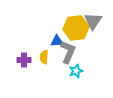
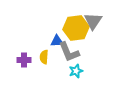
gray L-shape: moved 1 px right; rotated 135 degrees clockwise
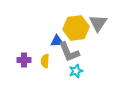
gray triangle: moved 5 px right, 2 px down
yellow semicircle: moved 1 px right, 4 px down
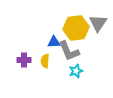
blue triangle: moved 3 px left, 1 px down
gray L-shape: moved 1 px up
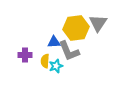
purple cross: moved 1 px right, 5 px up
cyan star: moved 20 px left, 5 px up
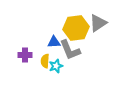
gray triangle: rotated 24 degrees clockwise
gray L-shape: moved 1 px right, 1 px up
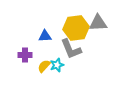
gray triangle: rotated 30 degrees clockwise
blue triangle: moved 9 px left, 6 px up
gray L-shape: moved 1 px right, 1 px up
yellow semicircle: moved 1 px left, 5 px down; rotated 40 degrees clockwise
cyan star: moved 1 px right, 1 px up
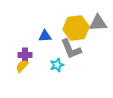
yellow semicircle: moved 22 px left
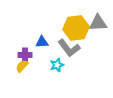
blue triangle: moved 3 px left, 6 px down
gray L-shape: moved 2 px left, 1 px up; rotated 15 degrees counterclockwise
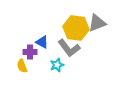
gray triangle: moved 1 px left; rotated 18 degrees counterclockwise
yellow hexagon: rotated 15 degrees clockwise
blue triangle: rotated 32 degrees clockwise
purple cross: moved 5 px right, 3 px up
yellow semicircle: rotated 64 degrees counterclockwise
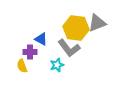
blue triangle: moved 1 px left, 3 px up
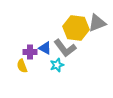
blue triangle: moved 4 px right, 9 px down
gray L-shape: moved 4 px left
